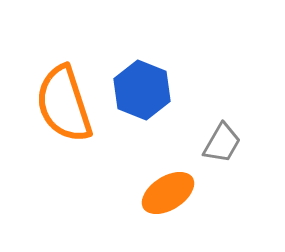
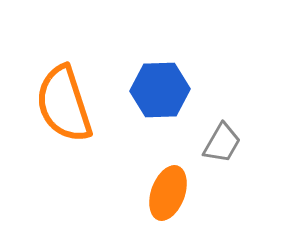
blue hexagon: moved 18 px right; rotated 24 degrees counterclockwise
orange ellipse: rotated 38 degrees counterclockwise
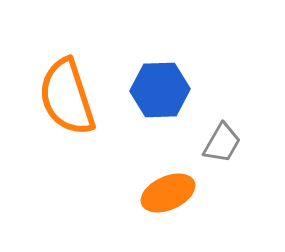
orange semicircle: moved 3 px right, 7 px up
orange ellipse: rotated 46 degrees clockwise
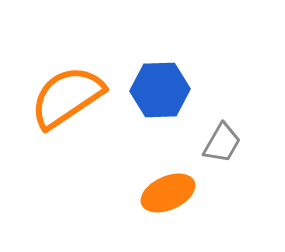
orange semicircle: rotated 74 degrees clockwise
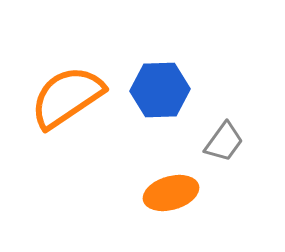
gray trapezoid: moved 2 px right, 1 px up; rotated 6 degrees clockwise
orange ellipse: moved 3 px right; rotated 8 degrees clockwise
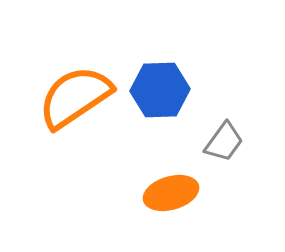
orange semicircle: moved 8 px right
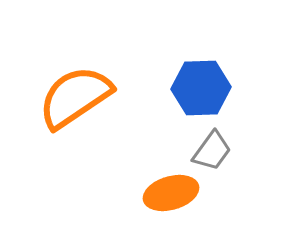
blue hexagon: moved 41 px right, 2 px up
gray trapezoid: moved 12 px left, 9 px down
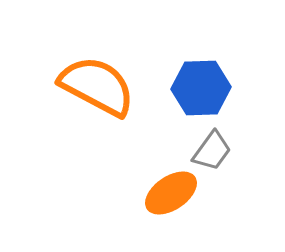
orange semicircle: moved 22 px right, 11 px up; rotated 62 degrees clockwise
orange ellipse: rotated 18 degrees counterclockwise
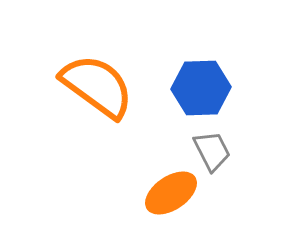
orange semicircle: rotated 8 degrees clockwise
gray trapezoid: rotated 63 degrees counterclockwise
